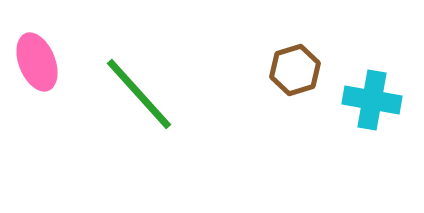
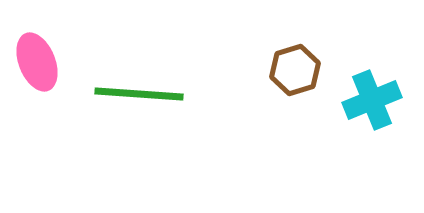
green line: rotated 44 degrees counterclockwise
cyan cross: rotated 32 degrees counterclockwise
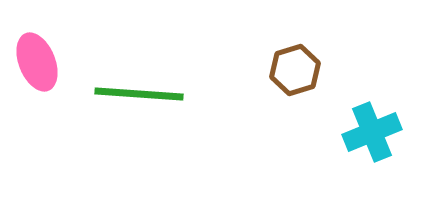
cyan cross: moved 32 px down
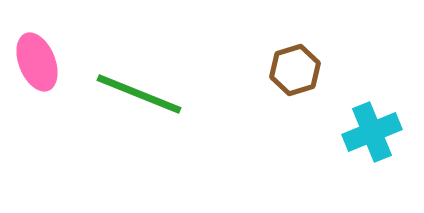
green line: rotated 18 degrees clockwise
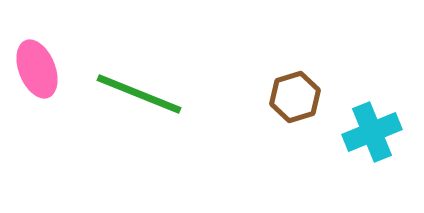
pink ellipse: moved 7 px down
brown hexagon: moved 27 px down
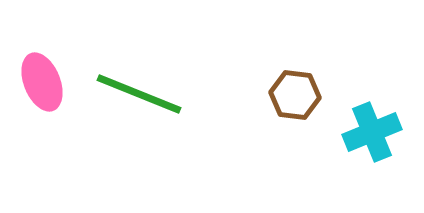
pink ellipse: moved 5 px right, 13 px down
brown hexagon: moved 2 px up; rotated 24 degrees clockwise
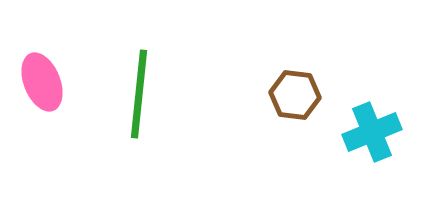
green line: rotated 74 degrees clockwise
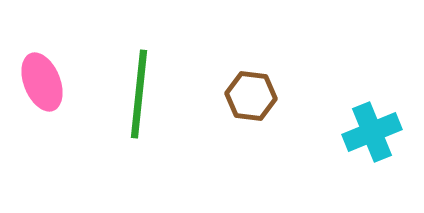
brown hexagon: moved 44 px left, 1 px down
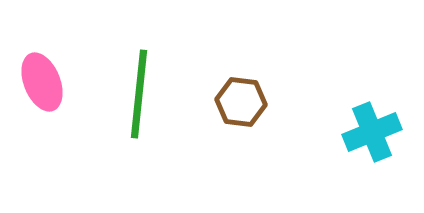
brown hexagon: moved 10 px left, 6 px down
